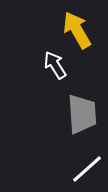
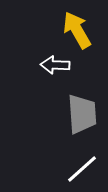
white arrow: rotated 56 degrees counterclockwise
white line: moved 5 px left
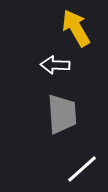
yellow arrow: moved 1 px left, 2 px up
gray trapezoid: moved 20 px left
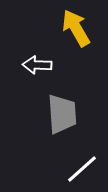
white arrow: moved 18 px left
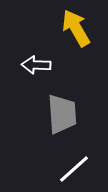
white arrow: moved 1 px left
white line: moved 8 px left
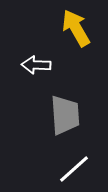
gray trapezoid: moved 3 px right, 1 px down
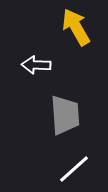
yellow arrow: moved 1 px up
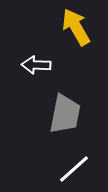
gray trapezoid: moved 1 px up; rotated 15 degrees clockwise
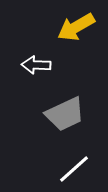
yellow arrow: rotated 90 degrees counterclockwise
gray trapezoid: rotated 54 degrees clockwise
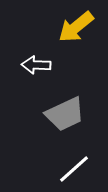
yellow arrow: rotated 9 degrees counterclockwise
